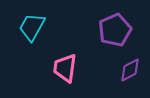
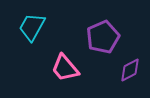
purple pentagon: moved 12 px left, 7 px down
pink trapezoid: rotated 48 degrees counterclockwise
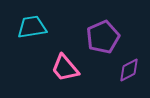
cyan trapezoid: rotated 52 degrees clockwise
purple diamond: moved 1 px left
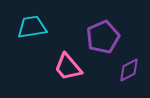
pink trapezoid: moved 3 px right, 1 px up
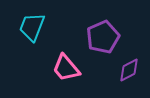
cyan trapezoid: rotated 60 degrees counterclockwise
pink trapezoid: moved 2 px left, 1 px down
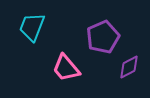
purple diamond: moved 3 px up
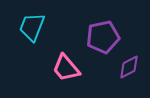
purple pentagon: rotated 12 degrees clockwise
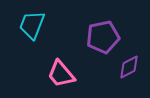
cyan trapezoid: moved 2 px up
pink trapezoid: moved 5 px left, 6 px down
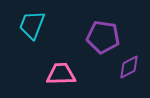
purple pentagon: rotated 20 degrees clockwise
pink trapezoid: rotated 128 degrees clockwise
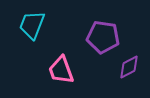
pink trapezoid: moved 4 px up; rotated 108 degrees counterclockwise
